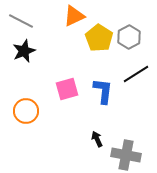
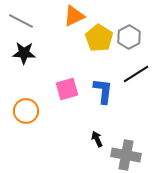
black star: moved 2 px down; rotated 25 degrees clockwise
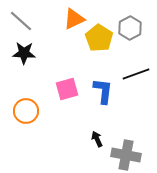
orange triangle: moved 3 px down
gray line: rotated 15 degrees clockwise
gray hexagon: moved 1 px right, 9 px up
black line: rotated 12 degrees clockwise
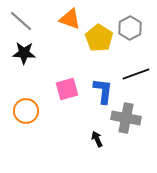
orange triangle: moved 4 px left; rotated 45 degrees clockwise
gray cross: moved 37 px up
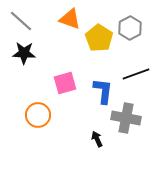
pink square: moved 2 px left, 6 px up
orange circle: moved 12 px right, 4 px down
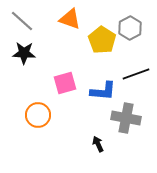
gray line: moved 1 px right
yellow pentagon: moved 3 px right, 2 px down
blue L-shape: rotated 88 degrees clockwise
black arrow: moved 1 px right, 5 px down
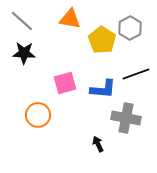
orange triangle: rotated 10 degrees counterclockwise
blue L-shape: moved 2 px up
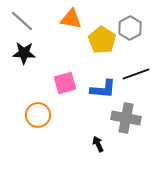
orange triangle: moved 1 px right
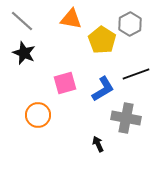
gray hexagon: moved 4 px up
black star: rotated 20 degrees clockwise
blue L-shape: rotated 36 degrees counterclockwise
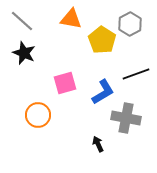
blue L-shape: moved 3 px down
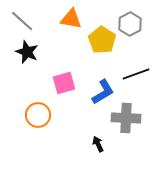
black star: moved 3 px right, 1 px up
pink square: moved 1 px left
gray cross: rotated 8 degrees counterclockwise
